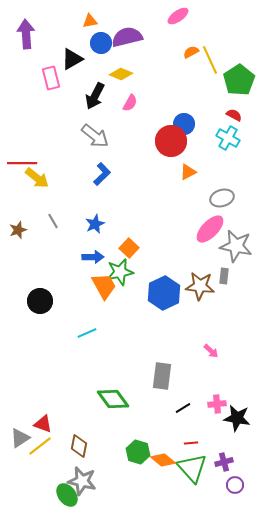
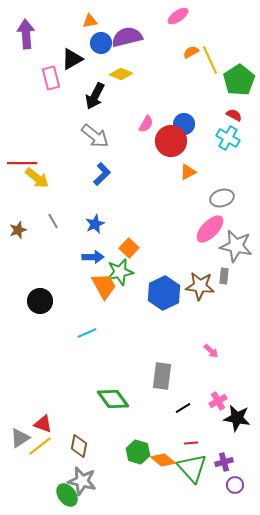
pink semicircle at (130, 103): moved 16 px right, 21 px down
pink cross at (217, 404): moved 1 px right, 3 px up; rotated 24 degrees counterclockwise
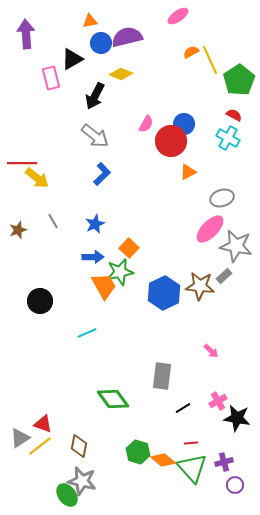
gray rectangle at (224, 276): rotated 42 degrees clockwise
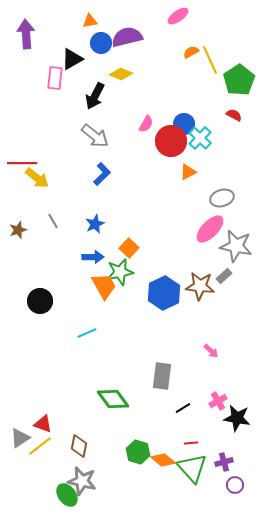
pink rectangle at (51, 78): moved 4 px right; rotated 20 degrees clockwise
cyan cross at (228, 138): moved 28 px left; rotated 15 degrees clockwise
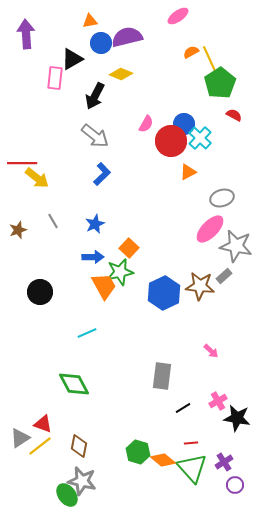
green pentagon at (239, 80): moved 19 px left, 3 px down
black circle at (40, 301): moved 9 px up
green diamond at (113, 399): moved 39 px left, 15 px up; rotated 8 degrees clockwise
purple cross at (224, 462): rotated 18 degrees counterclockwise
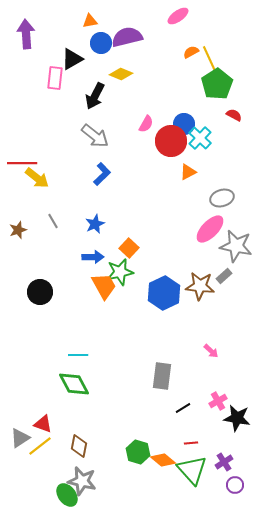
green pentagon at (220, 83): moved 3 px left, 1 px down
cyan line at (87, 333): moved 9 px left, 22 px down; rotated 24 degrees clockwise
green triangle at (192, 468): moved 2 px down
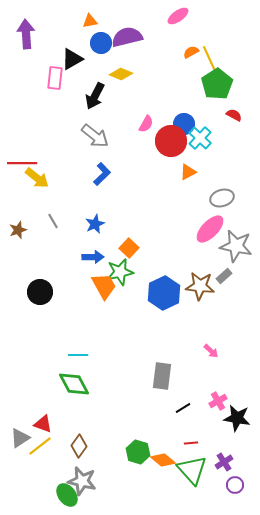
brown diamond at (79, 446): rotated 25 degrees clockwise
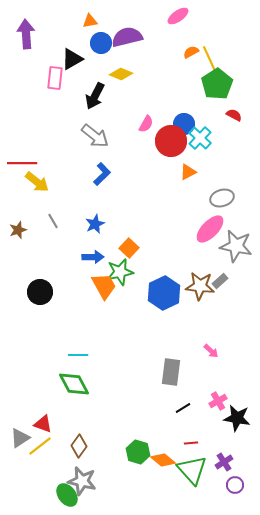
yellow arrow at (37, 178): moved 4 px down
gray rectangle at (224, 276): moved 4 px left, 5 px down
gray rectangle at (162, 376): moved 9 px right, 4 px up
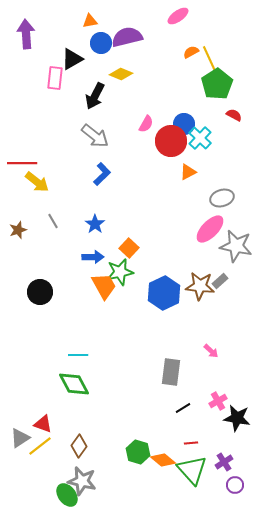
blue star at (95, 224): rotated 12 degrees counterclockwise
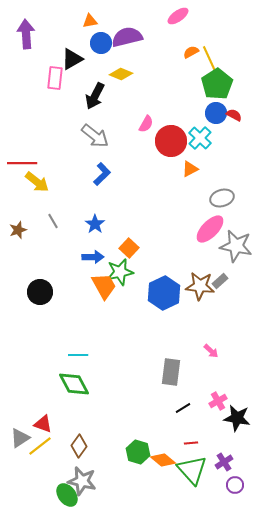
blue circle at (184, 124): moved 32 px right, 11 px up
orange triangle at (188, 172): moved 2 px right, 3 px up
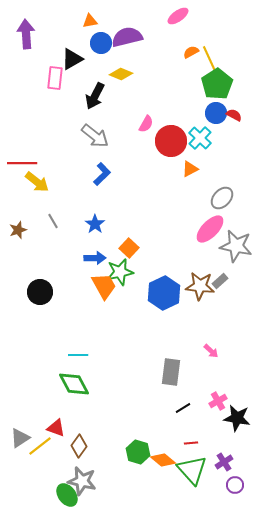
gray ellipse at (222, 198): rotated 30 degrees counterclockwise
blue arrow at (93, 257): moved 2 px right, 1 px down
red triangle at (43, 424): moved 13 px right, 4 px down
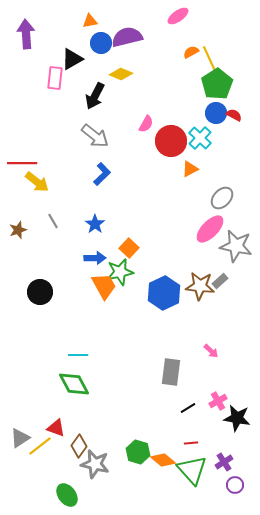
black line at (183, 408): moved 5 px right
gray star at (82, 481): moved 13 px right, 17 px up
